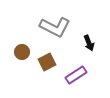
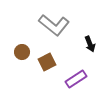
gray L-shape: moved 1 px left, 2 px up; rotated 12 degrees clockwise
black arrow: moved 1 px right, 1 px down
purple rectangle: moved 4 px down
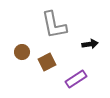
gray L-shape: rotated 40 degrees clockwise
black arrow: rotated 77 degrees counterclockwise
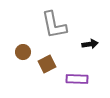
brown circle: moved 1 px right
brown square: moved 2 px down
purple rectangle: moved 1 px right; rotated 35 degrees clockwise
